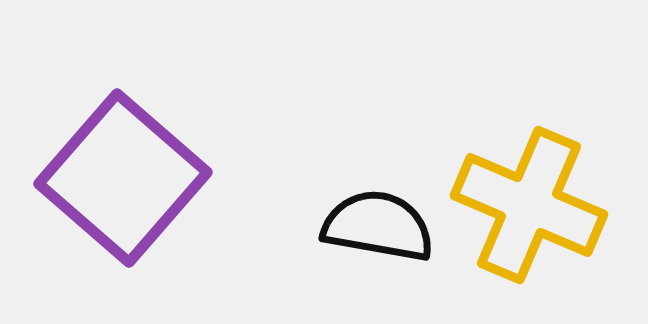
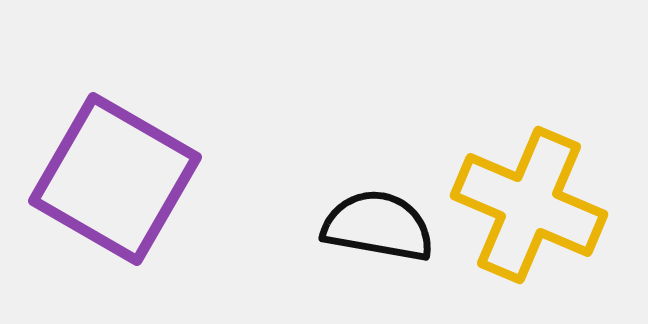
purple square: moved 8 px left, 1 px down; rotated 11 degrees counterclockwise
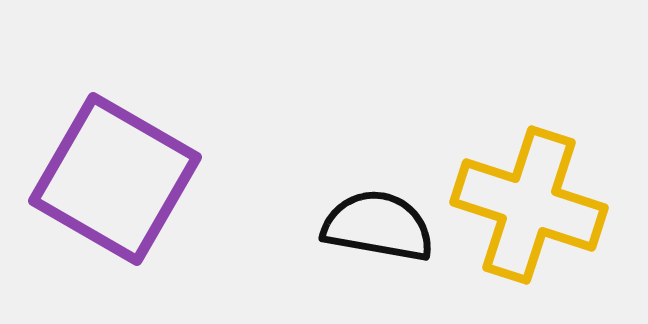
yellow cross: rotated 5 degrees counterclockwise
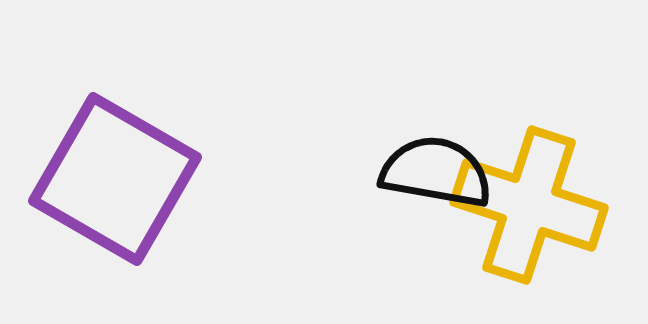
black semicircle: moved 58 px right, 54 px up
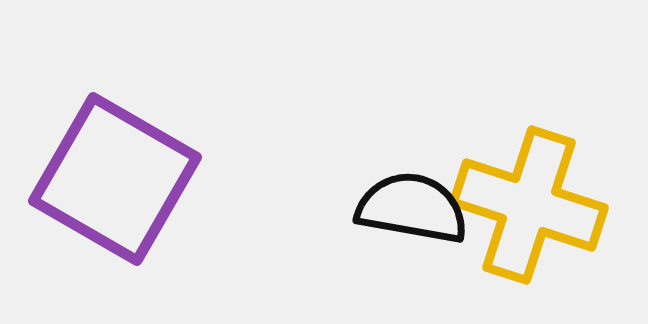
black semicircle: moved 24 px left, 36 px down
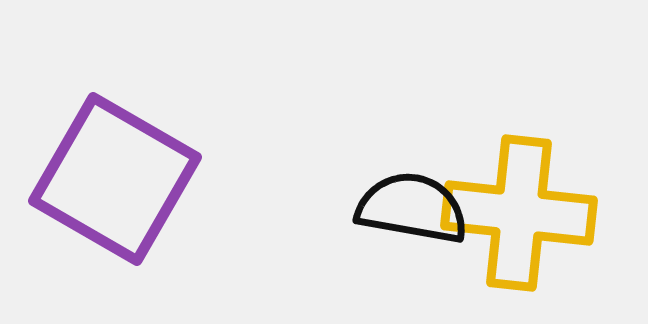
yellow cross: moved 10 px left, 8 px down; rotated 12 degrees counterclockwise
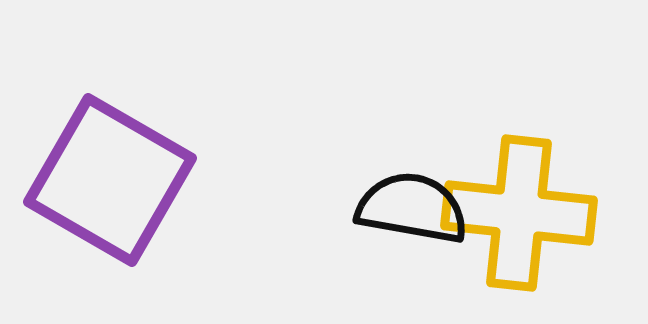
purple square: moved 5 px left, 1 px down
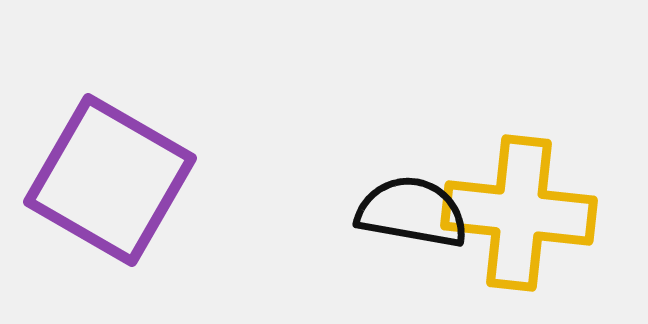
black semicircle: moved 4 px down
